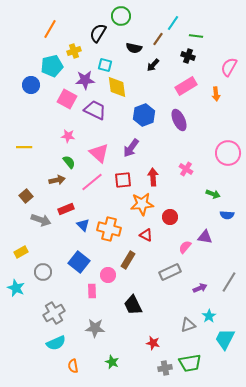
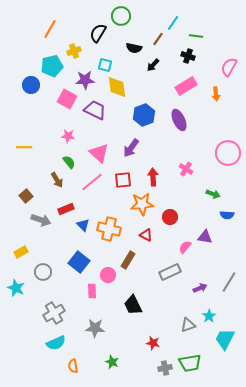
brown arrow at (57, 180): rotated 70 degrees clockwise
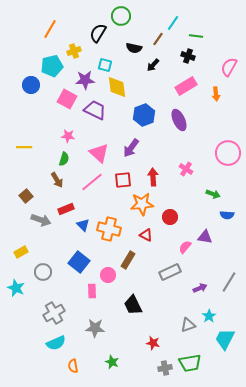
green semicircle at (69, 162): moved 5 px left, 3 px up; rotated 56 degrees clockwise
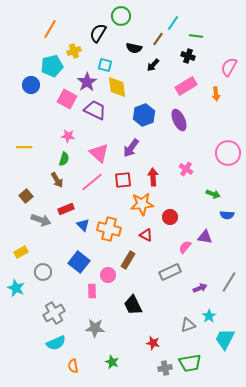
purple star at (85, 80): moved 2 px right, 2 px down; rotated 30 degrees counterclockwise
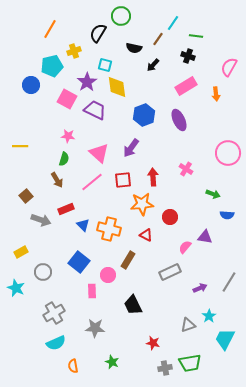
yellow line at (24, 147): moved 4 px left, 1 px up
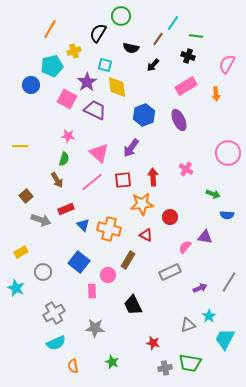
black semicircle at (134, 48): moved 3 px left
pink semicircle at (229, 67): moved 2 px left, 3 px up
green trapezoid at (190, 363): rotated 20 degrees clockwise
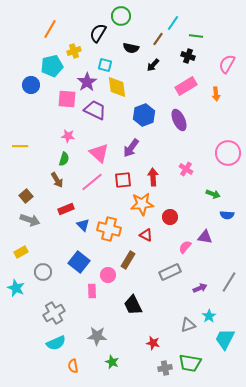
pink square at (67, 99): rotated 24 degrees counterclockwise
gray arrow at (41, 220): moved 11 px left
gray star at (95, 328): moved 2 px right, 8 px down
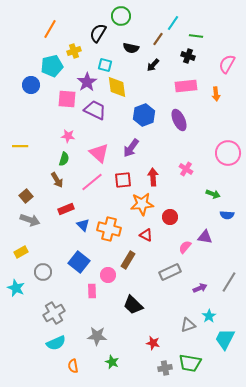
pink rectangle at (186, 86): rotated 25 degrees clockwise
black trapezoid at (133, 305): rotated 20 degrees counterclockwise
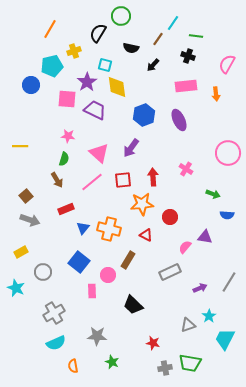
blue triangle at (83, 225): moved 3 px down; rotated 24 degrees clockwise
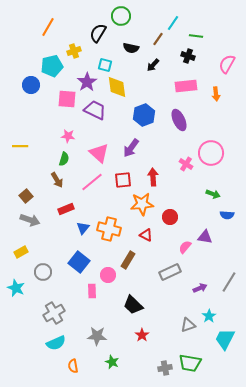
orange line at (50, 29): moved 2 px left, 2 px up
pink circle at (228, 153): moved 17 px left
pink cross at (186, 169): moved 5 px up
red star at (153, 343): moved 11 px left, 8 px up; rotated 24 degrees clockwise
